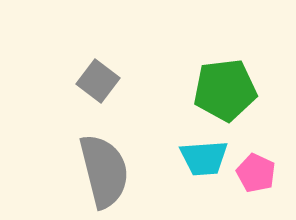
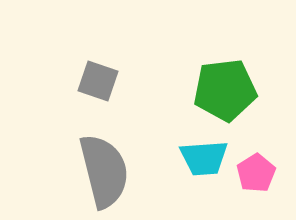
gray square: rotated 18 degrees counterclockwise
pink pentagon: rotated 15 degrees clockwise
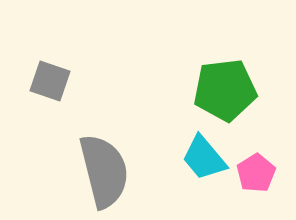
gray square: moved 48 px left
cyan trapezoid: rotated 54 degrees clockwise
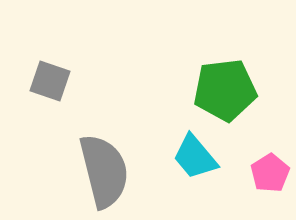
cyan trapezoid: moved 9 px left, 1 px up
pink pentagon: moved 14 px right
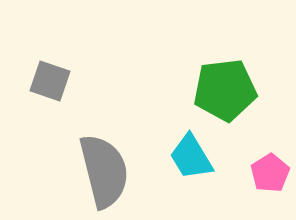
cyan trapezoid: moved 4 px left; rotated 9 degrees clockwise
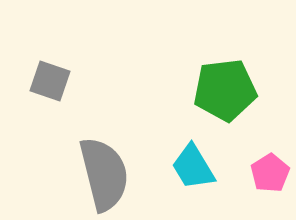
cyan trapezoid: moved 2 px right, 10 px down
gray semicircle: moved 3 px down
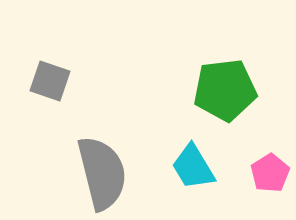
gray semicircle: moved 2 px left, 1 px up
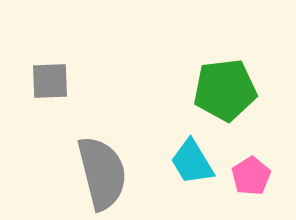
gray square: rotated 21 degrees counterclockwise
cyan trapezoid: moved 1 px left, 5 px up
pink pentagon: moved 19 px left, 3 px down
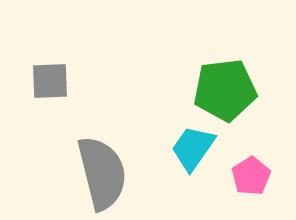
cyan trapezoid: moved 1 px right, 14 px up; rotated 66 degrees clockwise
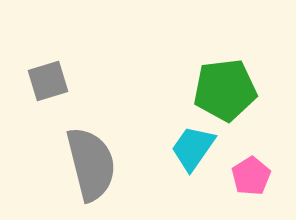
gray square: moved 2 px left; rotated 15 degrees counterclockwise
gray semicircle: moved 11 px left, 9 px up
